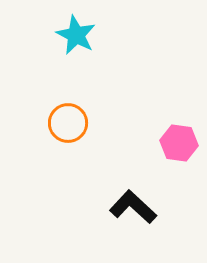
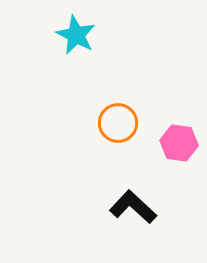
orange circle: moved 50 px right
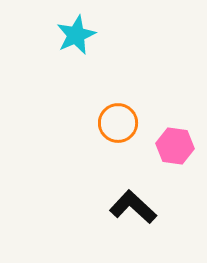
cyan star: rotated 21 degrees clockwise
pink hexagon: moved 4 px left, 3 px down
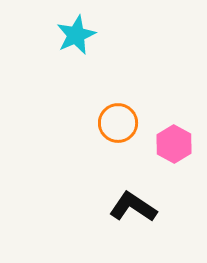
pink hexagon: moved 1 px left, 2 px up; rotated 21 degrees clockwise
black L-shape: rotated 9 degrees counterclockwise
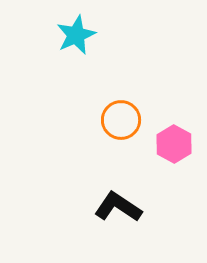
orange circle: moved 3 px right, 3 px up
black L-shape: moved 15 px left
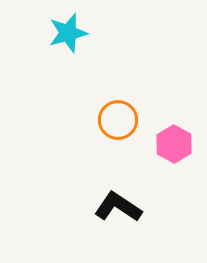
cyan star: moved 8 px left, 2 px up; rotated 9 degrees clockwise
orange circle: moved 3 px left
